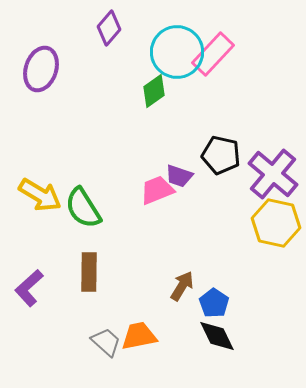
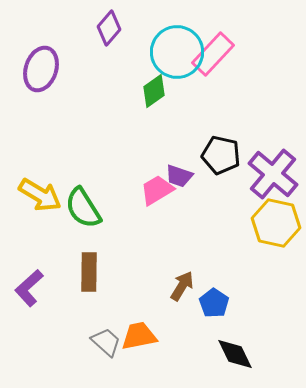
pink trapezoid: rotated 9 degrees counterclockwise
black diamond: moved 18 px right, 18 px down
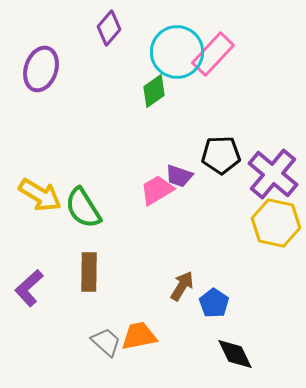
black pentagon: rotated 15 degrees counterclockwise
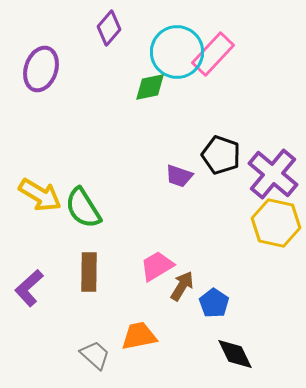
green diamond: moved 4 px left, 4 px up; rotated 24 degrees clockwise
black pentagon: rotated 21 degrees clockwise
pink trapezoid: moved 76 px down
gray trapezoid: moved 11 px left, 13 px down
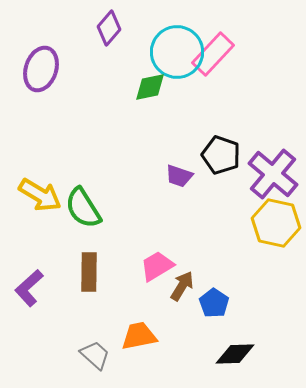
black diamond: rotated 66 degrees counterclockwise
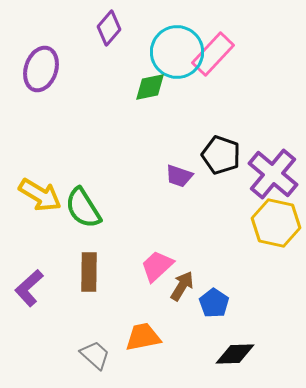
pink trapezoid: rotated 12 degrees counterclockwise
orange trapezoid: moved 4 px right, 1 px down
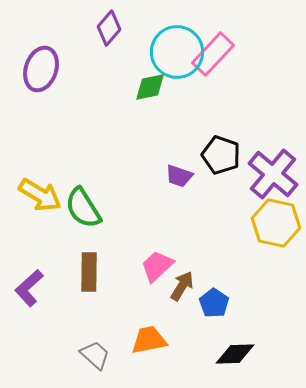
orange trapezoid: moved 6 px right, 3 px down
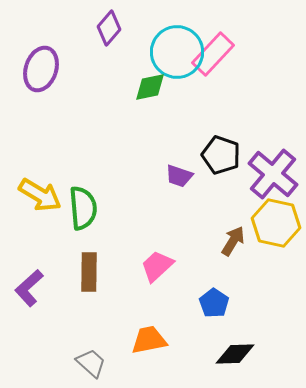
green semicircle: rotated 153 degrees counterclockwise
brown arrow: moved 51 px right, 45 px up
gray trapezoid: moved 4 px left, 8 px down
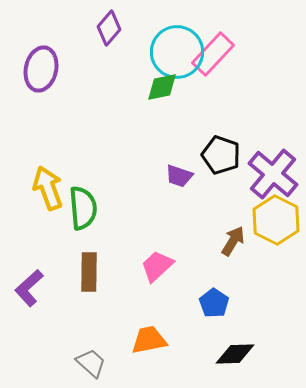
purple ellipse: rotated 6 degrees counterclockwise
green diamond: moved 12 px right
yellow arrow: moved 8 px right, 7 px up; rotated 141 degrees counterclockwise
yellow hexagon: moved 3 px up; rotated 15 degrees clockwise
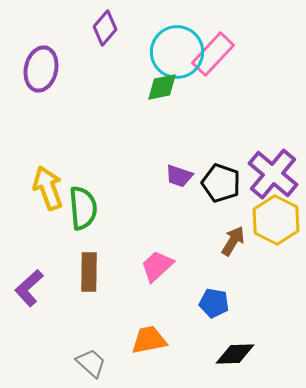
purple diamond: moved 4 px left
black pentagon: moved 28 px down
blue pentagon: rotated 24 degrees counterclockwise
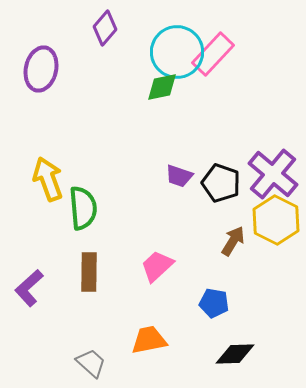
yellow arrow: moved 9 px up
